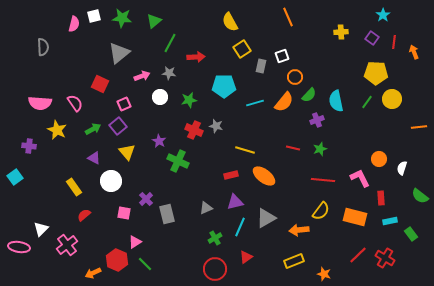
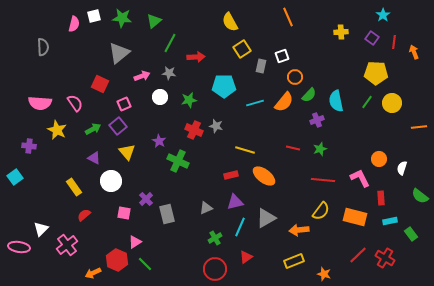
yellow circle at (392, 99): moved 4 px down
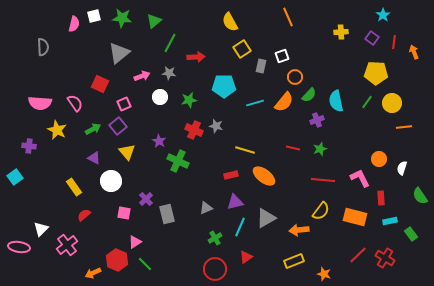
orange line at (419, 127): moved 15 px left
green semicircle at (420, 196): rotated 18 degrees clockwise
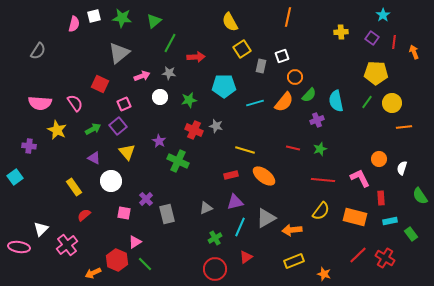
orange line at (288, 17): rotated 36 degrees clockwise
gray semicircle at (43, 47): moved 5 px left, 4 px down; rotated 36 degrees clockwise
orange arrow at (299, 230): moved 7 px left
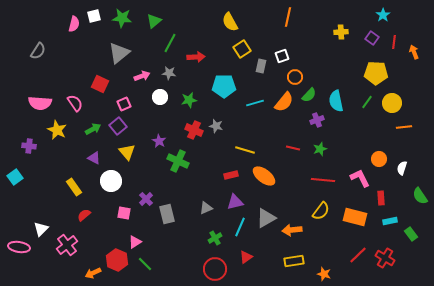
yellow rectangle at (294, 261): rotated 12 degrees clockwise
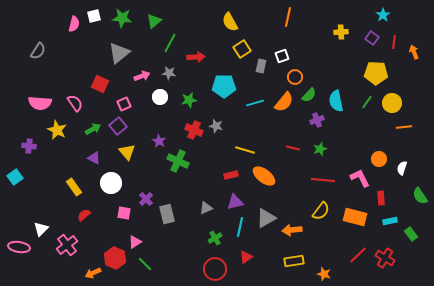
white circle at (111, 181): moved 2 px down
cyan line at (240, 227): rotated 12 degrees counterclockwise
red hexagon at (117, 260): moved 2 px left, 2 px up
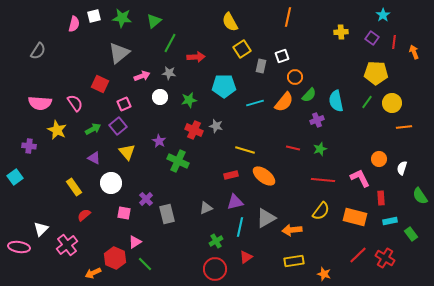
green cross at (215, 238): moved 1 px right, 3 px down
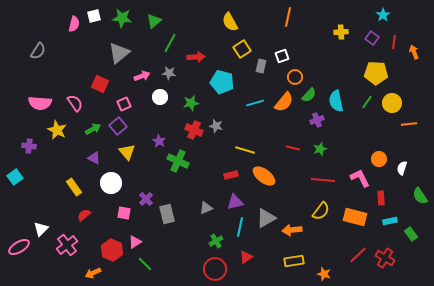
cyan pentagon at (224, 86): moved 2 px left, 4 px up; rotated 15 degrees clockwise
green star at (189, 100): moved 2 px right, 3 px down
orange line at (404, 127): moved 5 px right, 3 px up
pink ellipse at (19, 247): rotated 40 degrees counterclockwise
red hexagon at (115, 258): moved 3 px left, 8 px up
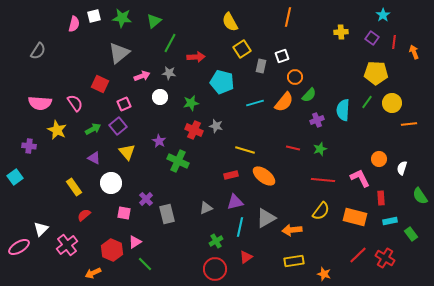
cyan semicircle at (336, 101): moved 7 px right, 9 px down; rotated 15 degrees clockwise
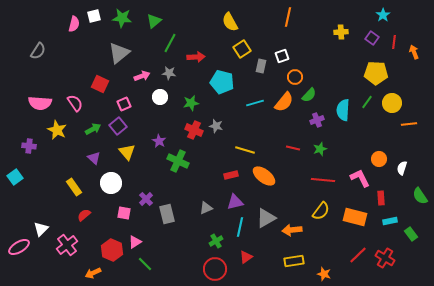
purple triangle at (94, 158): rotated 16 degrees clockwise
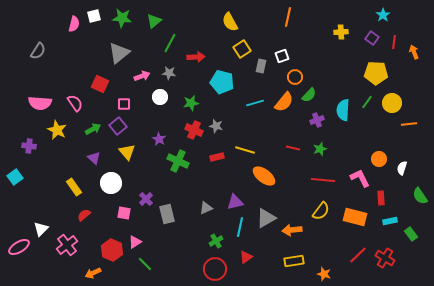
pink square at (124, 104): rotated 24 degrees clockwise
purple star at (159, 141): moved 2 px up
red rectangle at (231, 175): moved 14 px left, 18 px up
